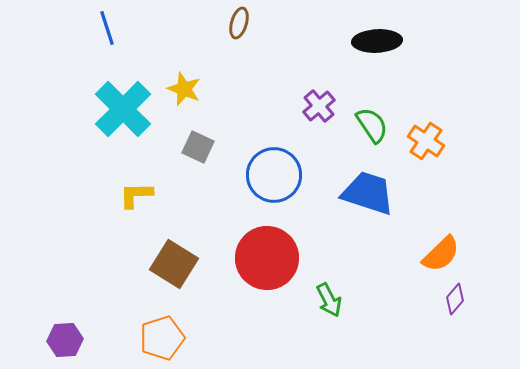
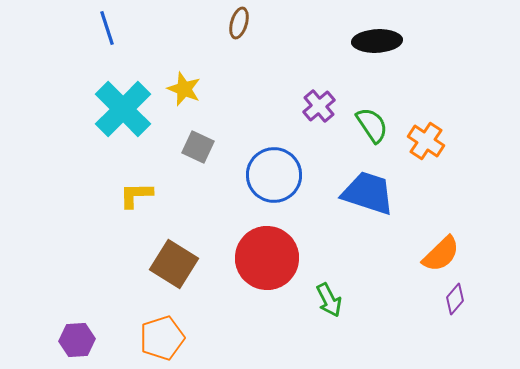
purple hexagon: moved 12 px right
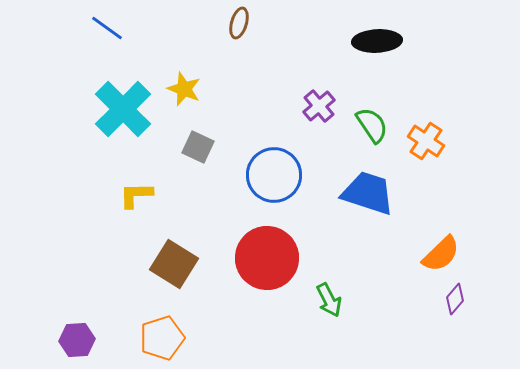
blue line: rotated 36 degrees counterclockwise
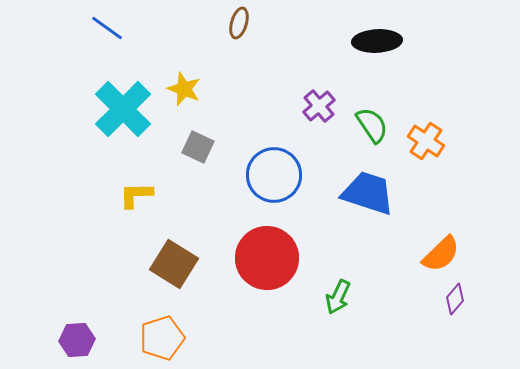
green arrow: moved 9 px right, 3 px up; rotated 52 degrees clockwise
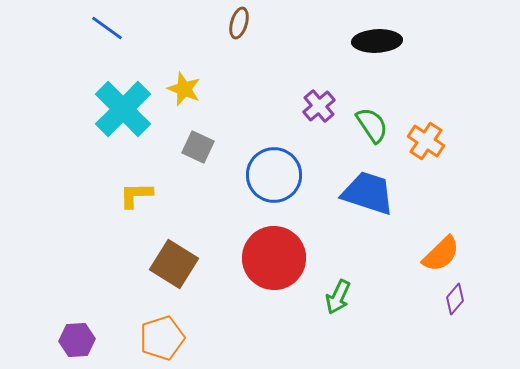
red circle: moved 7 px right
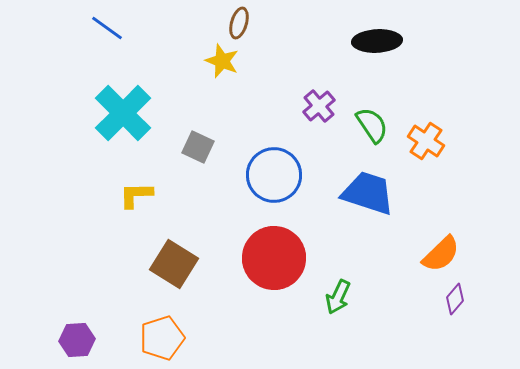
yellow star: moved 38 px right, 28 px up
cyan cross: moved 4 px down
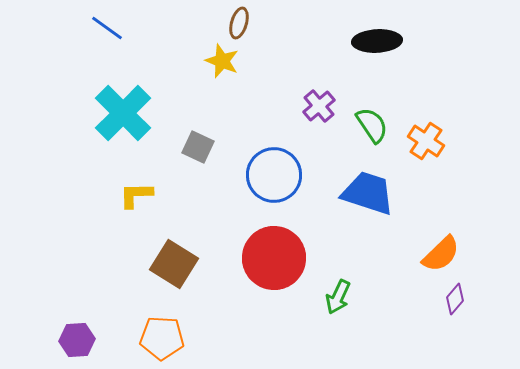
orange pentagon: rotated 21 degrees clockwise
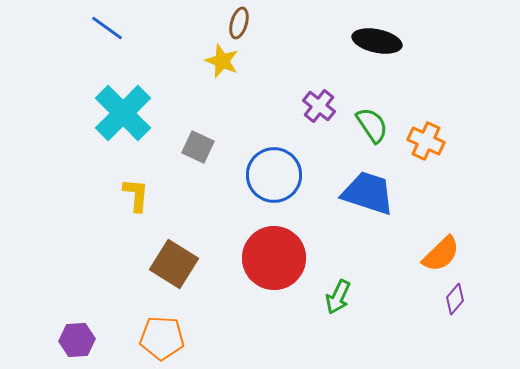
black ellipse: rotated 15 degrees clockwise
purple cross: rotated 12 degrees counterclockwise
orange cross: rotated 9 degrees counterclockwise
yellow L-shape: rotated 96 degrees clockwise
